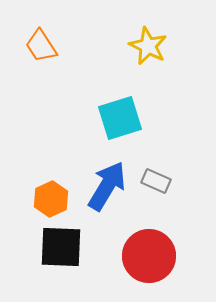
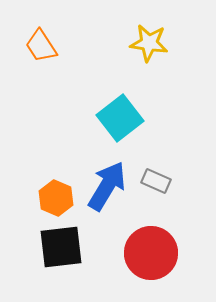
yellow star: moved 1 px right, 3 px up; rotated 18 degrees counterclockwise
cyan square: rotated 21 degrees counterclockwise
orange hexagon: moved 5 px right, 1 px up; rotated 12 degrees counterclockwise
black square: rotated 9 degrees counterclockwise
red circle: moved 2 px right, 3 px up
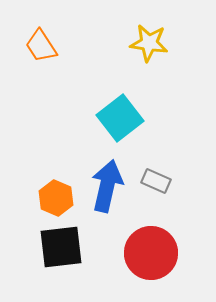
blue arrow: rotated 18 degrees counterclockwise
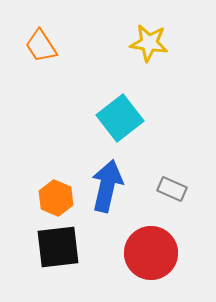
gray rectangle: moved 16 px right, 8 px down
black square: moved 3 px left
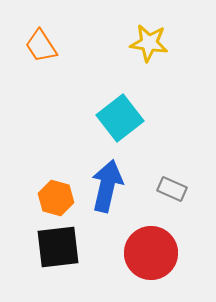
orange hexagon: rotated 8 degrees counterclockwise
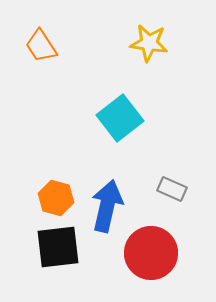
blue arrow: moved 20 px down
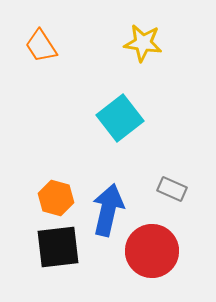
yellow star: moved 6 px left
blue arrow: moved 1 px right, 4 px down
red circle: moved 1 px right, 2 px up
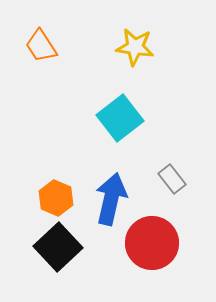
yellow star: moved 8 px left, 4 px down
gray rectangle: moved 10 px up; rotated 28 degrees clockwise
orange hexagon: rotated 8 degrees clockwise
blue arrow: moved 3 px right, 11 px up
black square: rotated 36 degrees counterclockwise
red circle: moved 8 px up
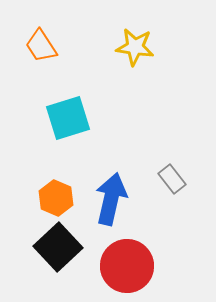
cyan square: moved 52 px left; rotated 21 degrees clockwise
red circle: moved 25 px left, 23 px down
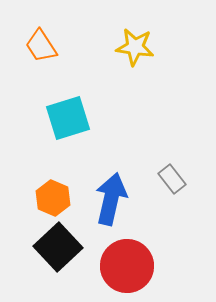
orange hexagon: moved 3 px left
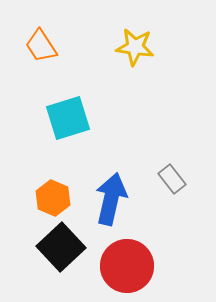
black square: moved 3 px right
